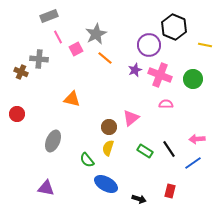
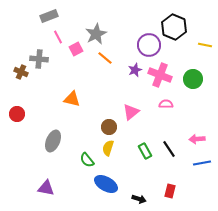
pink triangle: moved 6 px up
green rectangle: rotated 28 degrees clockwise
blue line: moved 9 px right; rotated 24 degrees clockwise
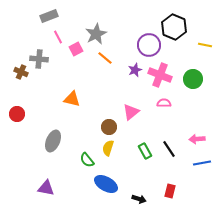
pink semicircle: moved 2 px left, 1 px up
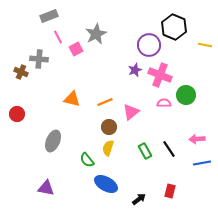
orange line: moved 44 px down; rotated 63 degrees counterclockwise
green circle: moved 7 px left, 16 px down
black arrow: rotated 56 degrees counterclockwise
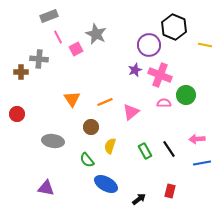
gray star: rotated 20 degrees counterclockwise
brown cross: rotated 24 degrees counterclockwise
orange triangle: rotated 42 degrees clockwise
brown circle: moved 18 px left
gray ellipse: rotated 75 degrees clockwise
yellow semicircle: moved 2 px right, 2 px up
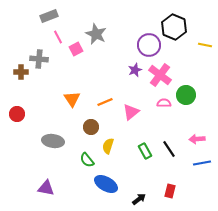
pink cross: rotated 15 degrees clockwise
yellow semicircle: moved 2 px left
